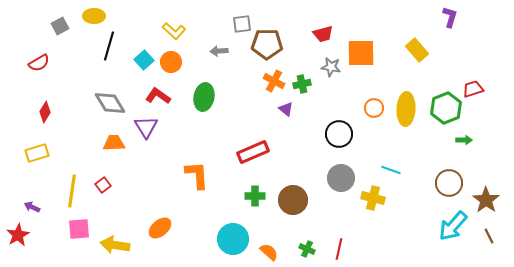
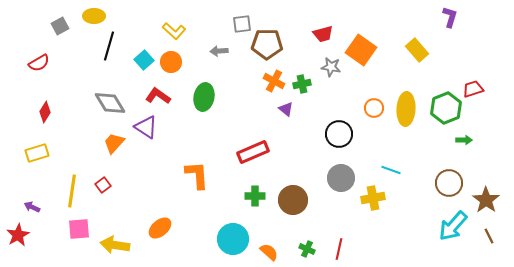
orange square at (361, 53): moved 3 px up; rotated 36 degrees clockwise
purple triangle at (146, 127): rotated 25 degrees counterclockwise
orange trapezoid at (114, 143): rotated 45 degrees counterclockwise
yellow cross at (373, 198): rotated 25 degrees counterclockwise
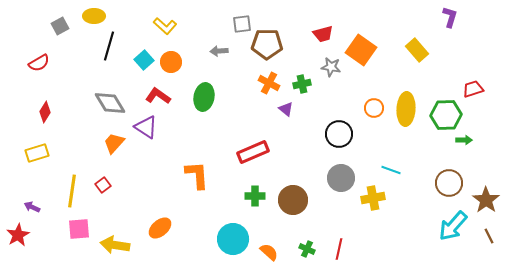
yellow L-shape at (174, 31): moved 9 px left, 5 px up
orange cross at (274, 81): moved 5 px left, 2 px down
green hexagon at (446, 108): moved 7 px down; rotated 20 degrees clockwise
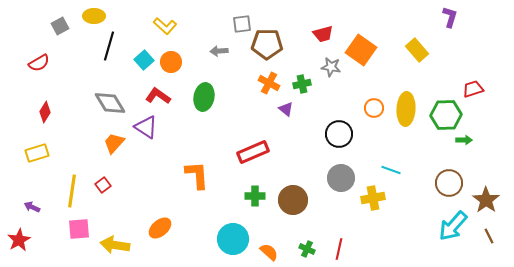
red star at (18, 235): moved 1 px right, 5 px down
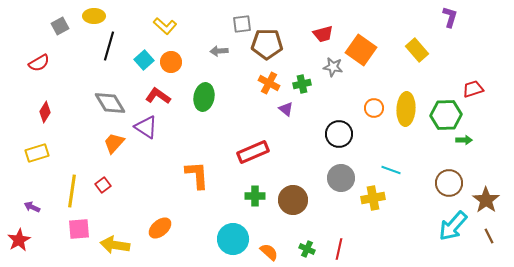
gray star at (331, 67): moved 2 px right
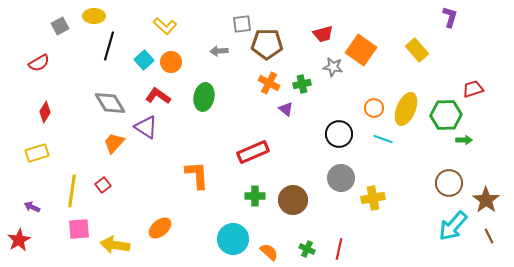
yellow ellipse at (406, 109): rotated 20 degrees clockwise
cyan line at (391, 170): moved 8 px left, 31 px up
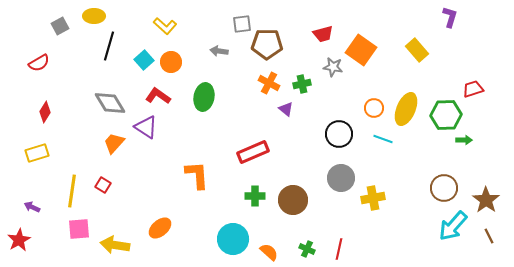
gray arrow at (219, 51): rotated 12 degrees clockwise
brown circle at (449, 183): moved 5 px left, 5 px down
red square at (103, 185): rotated 21 degrees counterclockwise
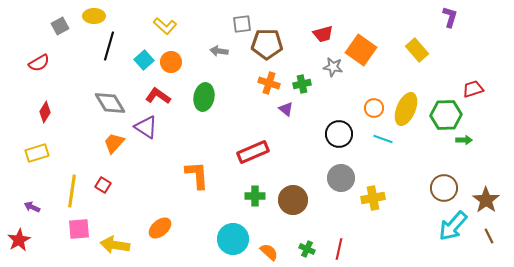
orange cross at (269, 83): rotated 10 degrees counterclockwise
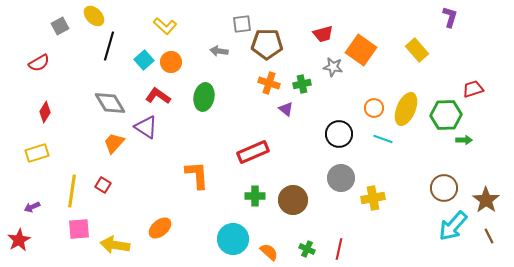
yellow ellipse at (94, 16): rotated 45 degrees clockwise
purple arrow at (32, 207): rotated 49 degrees counterclockwise
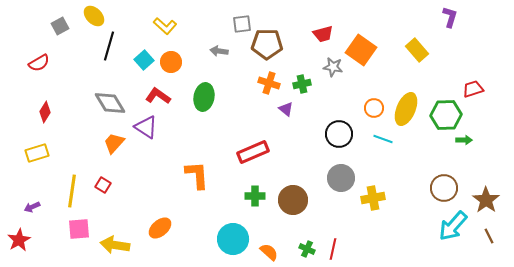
red line at (339, 249): moved 6 px left
